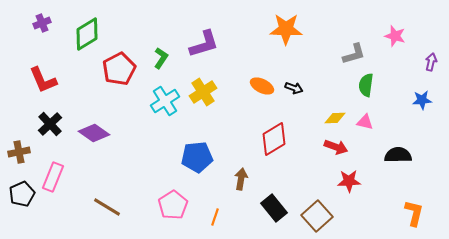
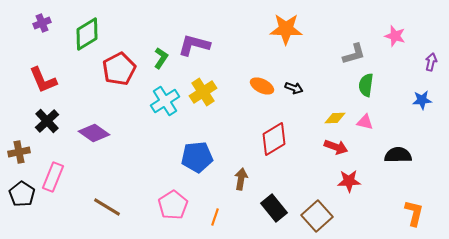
purple L-shape: moved 10 px left, 1 px down; rotated 148 degrees counterclockwise
black cross: moved 3 px left, 3 px up
black pentagon: rotated 15 degrees counterclockwise
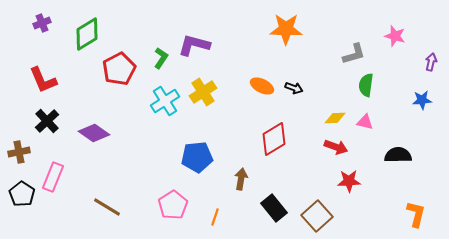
orange L-shape: moved 2 px right, 1 px down
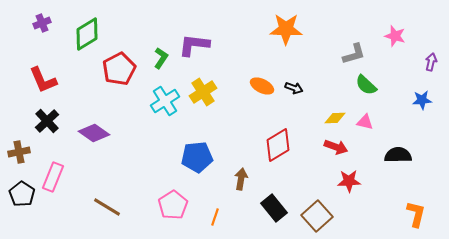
purple L-shape: rotated 8 degrees counterclockwise
green semicircle: rotated 55 degrees counterclockwise
red diamond: moved 4 px right, 6 px down
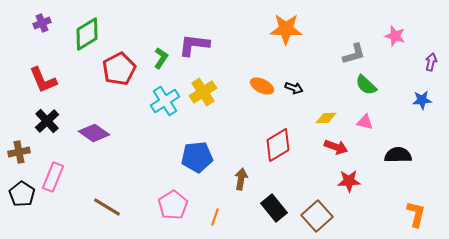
yellow diamond: moved 9 px left
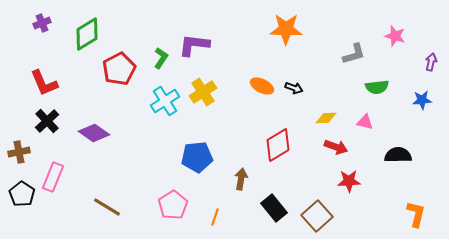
red L-shape: moved 1 px right, 3 px down
green semicircle: moved 11 px right, 2 px down; rotated 50 degrees counterclockwise
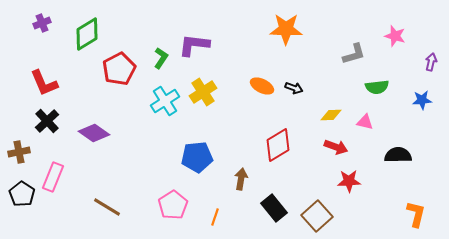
yellow diamond: moved 5 px right, 3 px up
